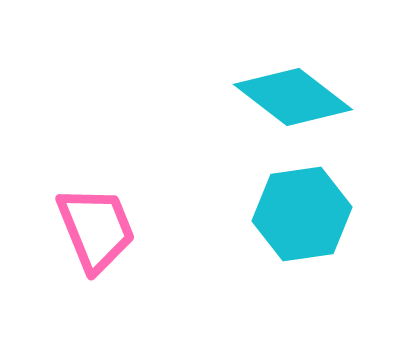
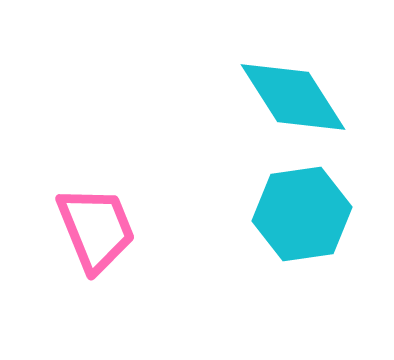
cyan diamond: rotated 20 degrees clockwise
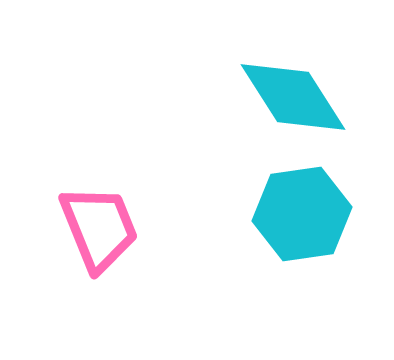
pink trapezoid: moved 3 px right, 1 px up
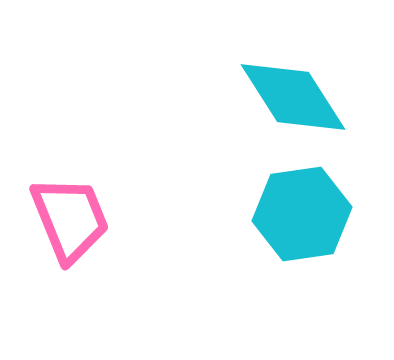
pink trapezoid: moved 29 px left, 9 px up
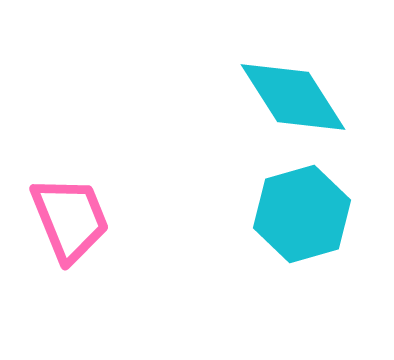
cyan hexagon: rotated 8 degrees counterclockwise
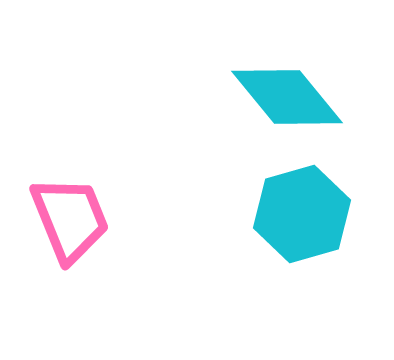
cyan diamond: moved 6 px left; rotated 7 degrees counterclockwise
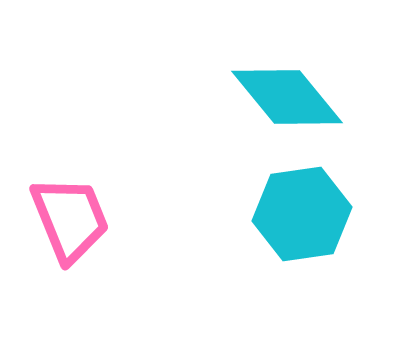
cyan hexagon: rotated 8 degrees clockwise
